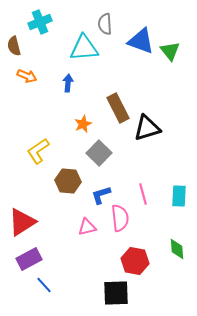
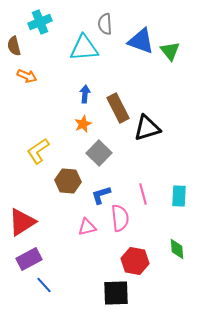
blue arrow: moved 17 px right, 11 px down
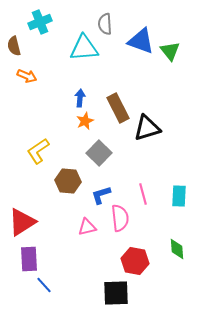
blue arrow: moved 5 px left, 4 px down
orange star: moved 2 px right, 3 px up
purple rectangle: rotated 65 degrees counterclockwise
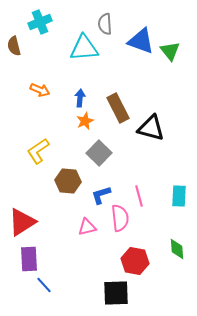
orange arrow: moved 13 px right, 14 px down
black triangle: moved 4 px right; rotated 32 degrees clockwise
pink line: moved 4 px left, 2 px down
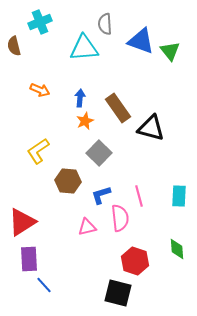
brown rectangle: rotated 8 degrees counterclockwise
red hexagon: rotated 8 degrees clockwise
black square: moved 2 px right; rotated 16 degrees clockwise
